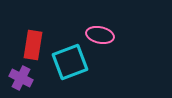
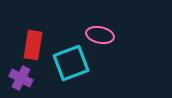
cyan square: moved 1 px right, 1 px down
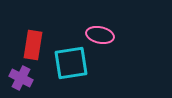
cyan square: rotated 12 degrees clockwise
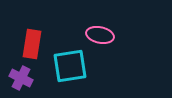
red rectangle: moved 1 px left, 1 px up
cyan square: moved 1 px left, 3 px down
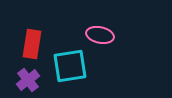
purple cross: moved 7 px right, 2 px down; rotated 25 degrees clockwise
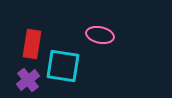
cyan square: moved 7 px left; rotated 18 degrees clockwise
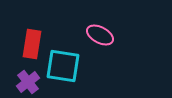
pink ellipse: rotated 16 degrees clockwise
purple cross: moved 2 px down
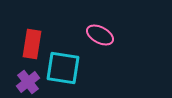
cyan square: moved 2 px down
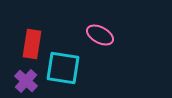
purple cross: moved 2 px left, 1 px up; rotated 10 degrees counterclockwise
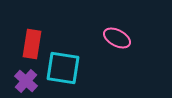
pink ellipse: moved 17 px right, 3 px down
